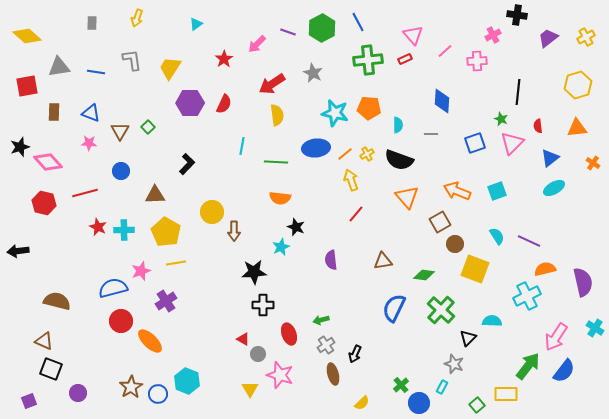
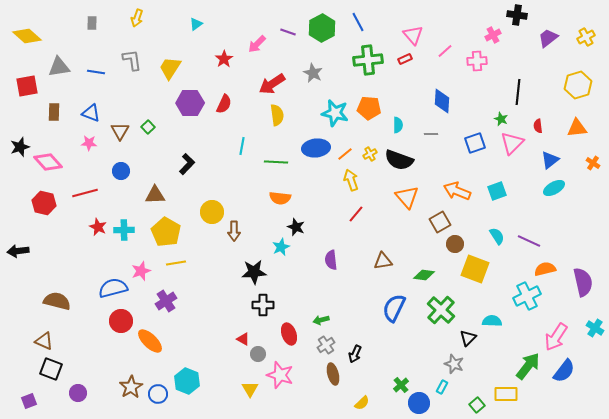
yellow cross at (367, 154): moved 3 px right
blue triangle at (550, 158): moved 2 px down
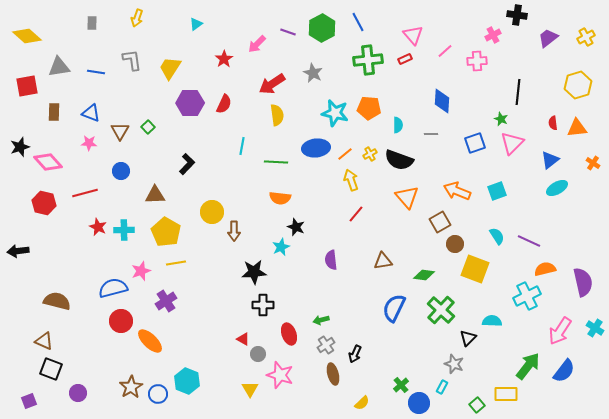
red semicircle at (538, 126): moved 15 px right, 3 px up
cyan ellipse at (554, 188): moved 3 px right
pink arrow at (556, 337): moved 4 px right, 6 px up
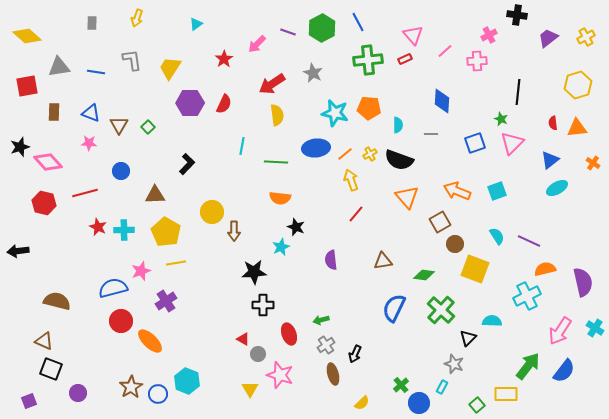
pink cross at (493, 35): moved 4 px left
brown triangle at (120, 131): moved 1 px left, 6 px up
